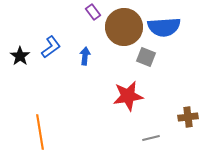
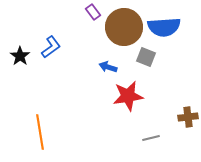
blue arrow: moved 23 px right, 11 px down; rotated 78 degrees counterclockwise
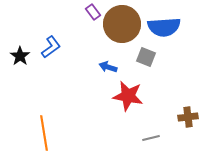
brown circle: moved 2 px left, 3 px up
red star: rotated 20 degrees clockwise
orange line: moved 4 px right, 1 px down
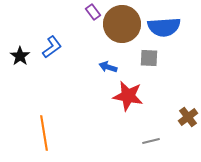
blue L-shape: moved 1 px right
gray square: moved 3 px right, 1 px down; rotated 18 degrees counterclockwise
brown cross: rotated 30 degrees counterclockwise
gray line: moved 3 px down
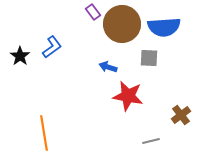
brown cross: moved 7 px left, 2 px up
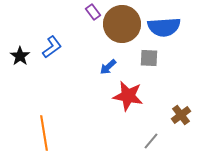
blue arrow: rotated 60 degrees counterclockwise
gray line: rotated 36 degrees counterclockwise
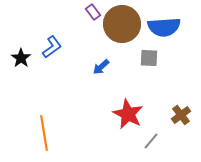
black star: moved 1 px right, 2 px down
blue arrow: moved 7 px left
red star: moved 18 px down; rotated 16 degrees clockwise
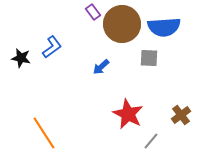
black star: rotated 24 degrees counterclockwise
orange line: rotated 24 degrees counterclockwise
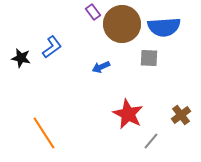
blue arrow: rotated 18 degrees clockwise
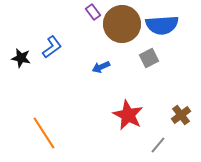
blue semicircle: moved 2 px left, 2 px up
gray square: rotated 30 degrees counterclockwise
red star: moved 1 px down
gray line: moved 7 px right, 4 px down
